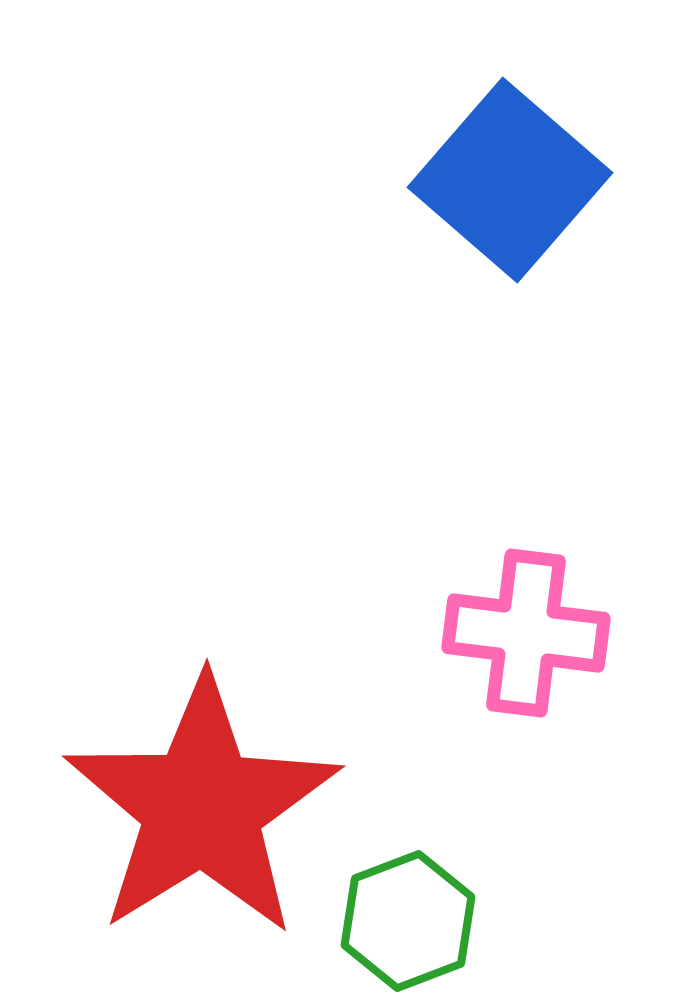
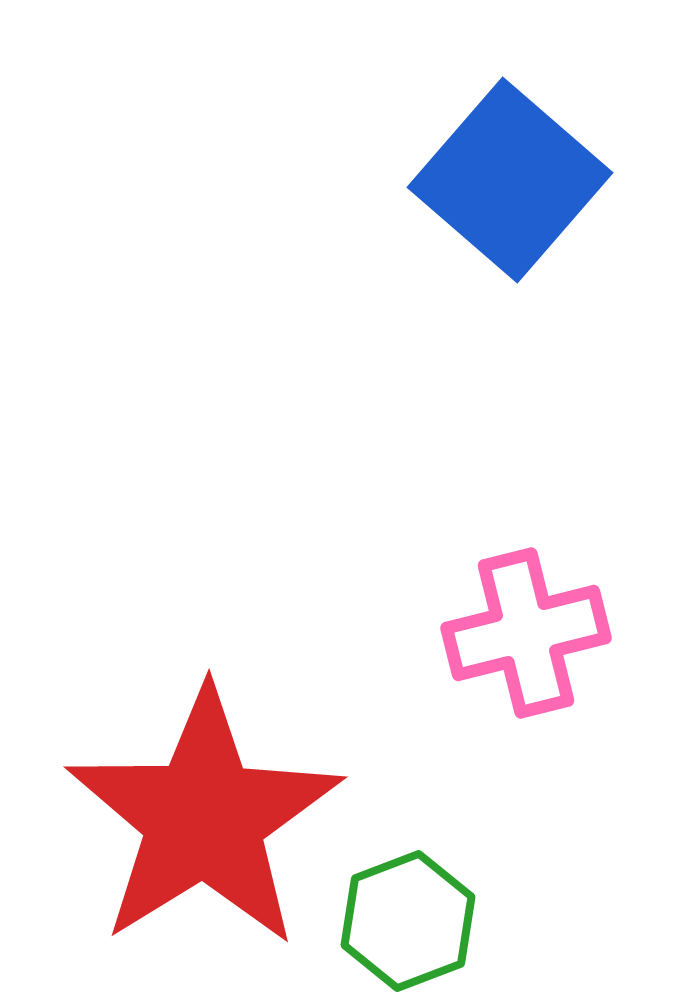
pink cross: rotated 21 degrees counterclockwise
red star: moved 2 px right, 11 px down
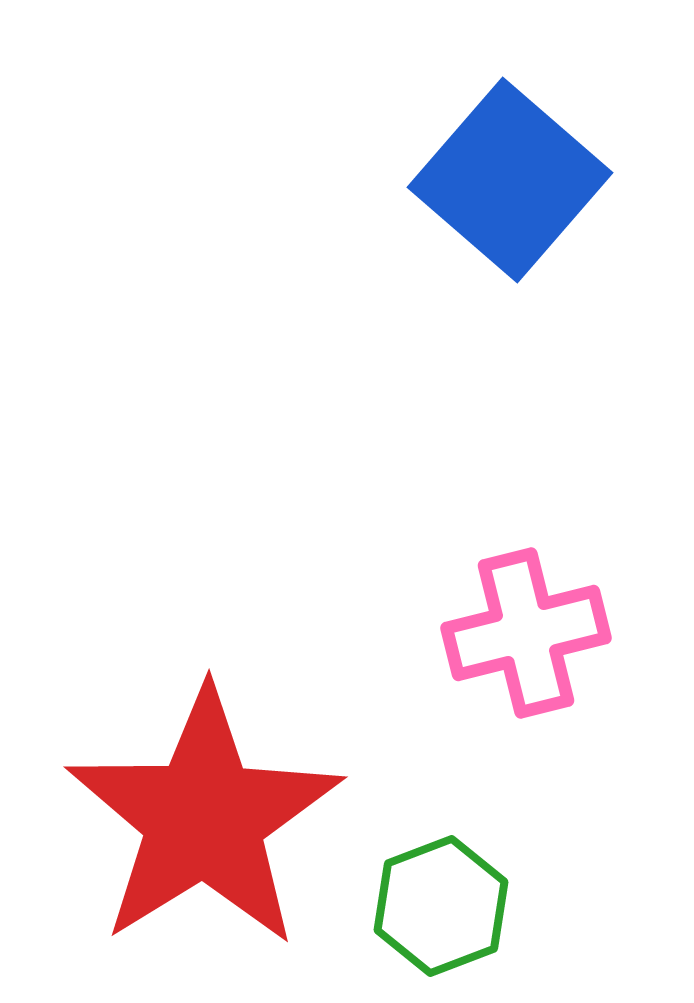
green hexagon: moved 33 px right, 15 px up
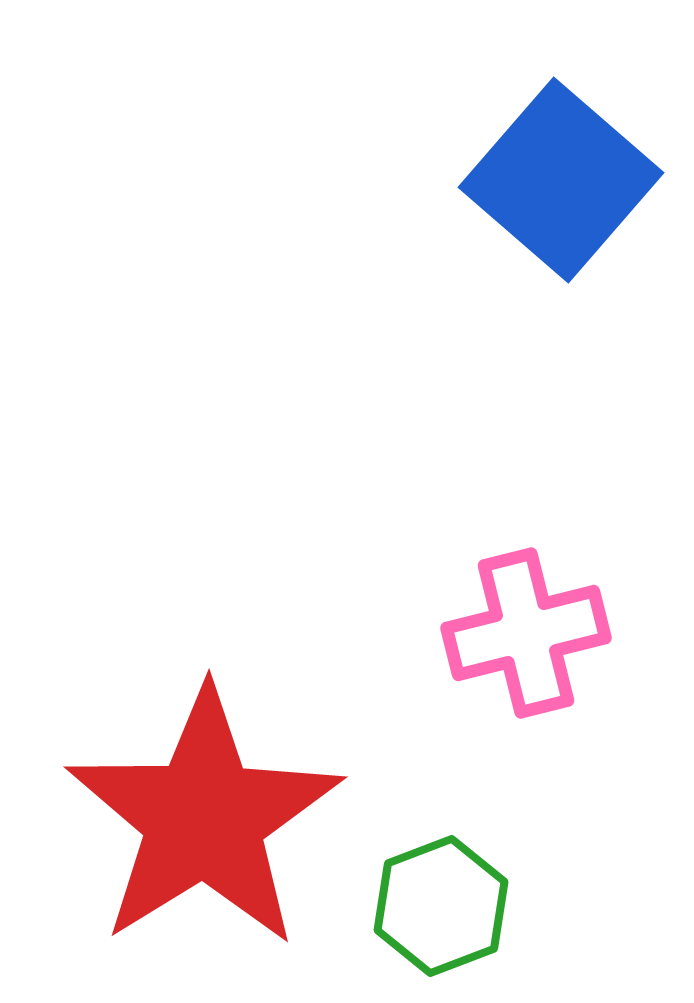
blue square: moved 51 px right
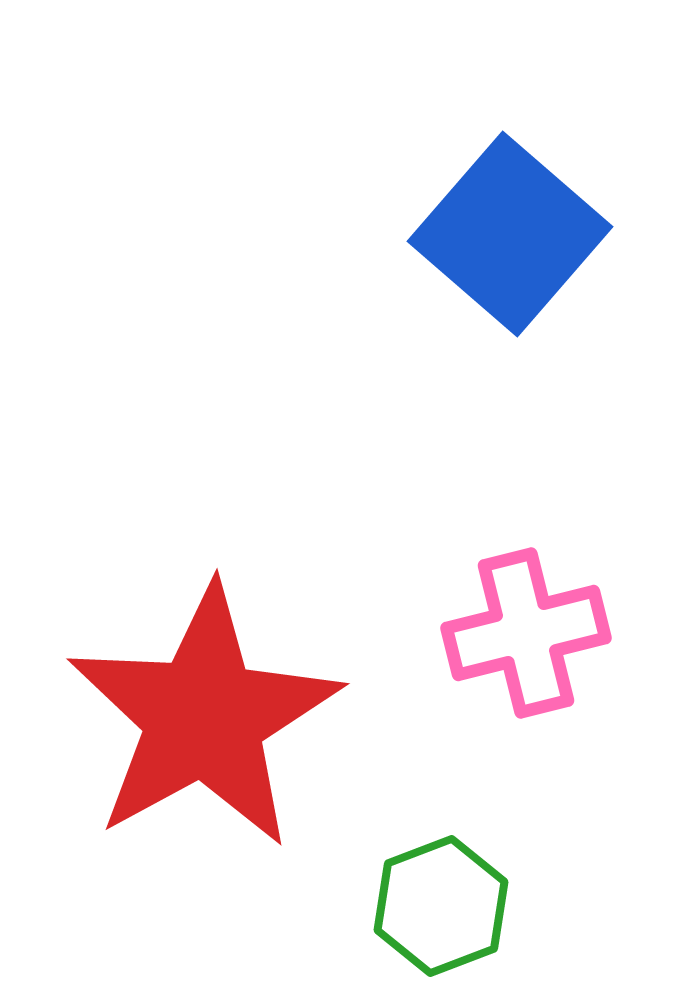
blue square: moved 51 px left, 54 px down
red star: moved 101 px up; rotated 3 degrees clockwise
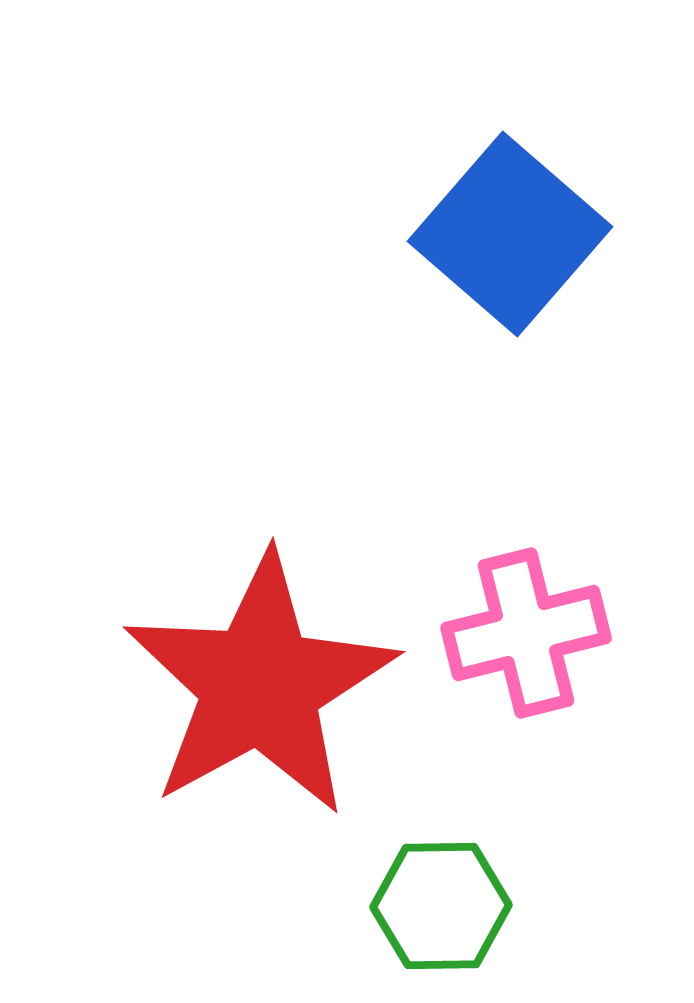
red star: moved 56 px right, 32 px up
green hexagon: rotated 20 degrees clockwise
